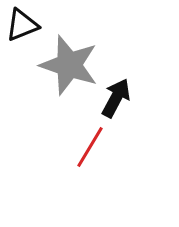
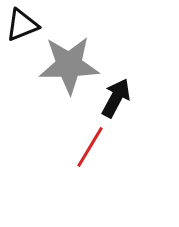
gray star: rotated 20 degrees counterclockwise
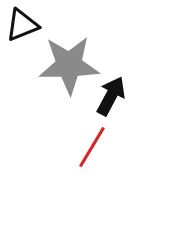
black arrow: moved 5 px left, 2 px up
red line: moved 2 px right
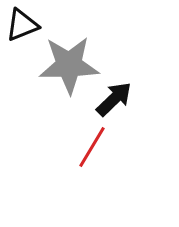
black arrow: moved 3 px right, 3 px down; rotated 18 degrees clockwise
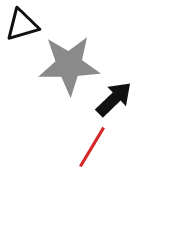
black triangle: rotated 6 degrees clockwise
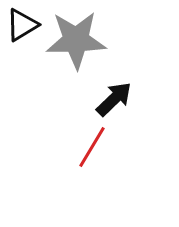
black triangle: rotated 15 degrees counterclockwise
gray star: moved 7 px right, 25 px up
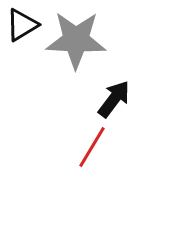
gray star: rotated 4 degrees clockwise
black arrow: rotated 9 degrees counterclockwise
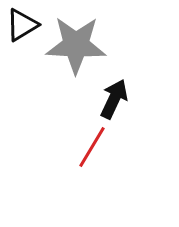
gray star: moved 5 px down
black arrow: rotated 12 degrees counterclockwise
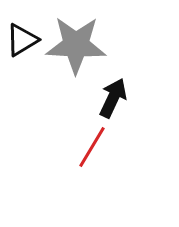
black triangle: moved 15 px down
black arrow: moved 1 px left, 1 px up
